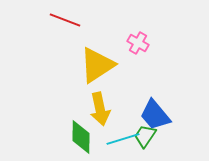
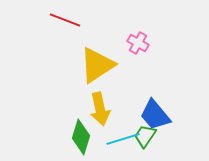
green diamond: rotated 16 degrees clockwise
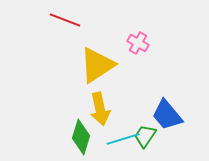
blue trapezoid: moved 12 px right
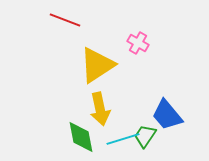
green diamond: rotated 28 degrees counterclockwise
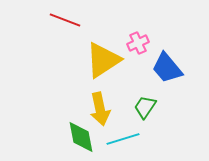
pink cross: rotated 35 degrees clockwise
yellow triangle: moved 6 px right, 5 px up
blue trapezoid: moved 47 px up
green trapezoid: moved 29 px up
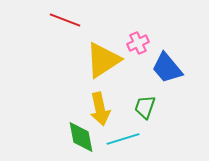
green trapezoid: rotated 15 degrees counterclockwise
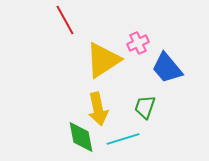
red line: rotated 40 degrees clockwise
yellow arrow: moved 2 px left
